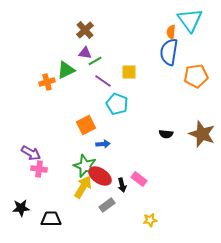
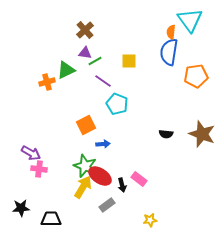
yellow square: moved 11 px up
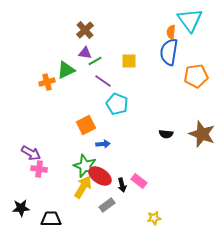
pink rectangle: moved 2 px down
yellow star: moved 4 px right, 2 px up
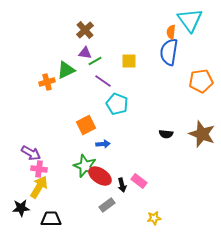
orange pentagon: moved 5 px right, 5 px down
yellow arrow: moved 44 px left
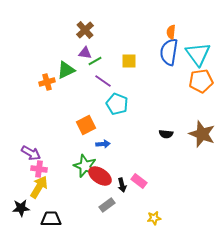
cyan triangle: moved 8 px right, 34 px down
